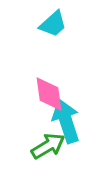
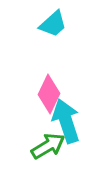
pink diamond: rotated 33 degrees clockwise
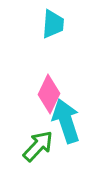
cyan trapezoid: rotated 44 degrees counterclockwise
green arrow: moved 10 px left; rotated 16 degrees counterclockwise
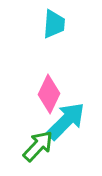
cyan trapezoid: moved 1 px right
cyan arrow: rotated 63 degrees clockwise
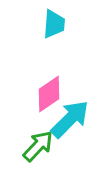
pink diamond: rotated 30 degrees clockwise
cyan arrow: moved 4 px right, 2 px up
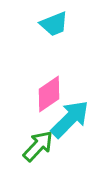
cyan trapezoid: rotated 64 degrees clockwise
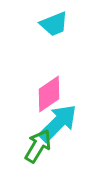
cyan arrow: moved 12 px left, 4 px down
green arrow: rotated 12 degrees counterclockwise
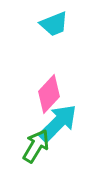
pink diamond: rotated 12 degrees counterclockwise
green arrow: moved 2 px left
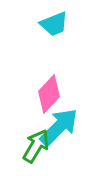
cyan arrow: moved 1 px right, 4 px down
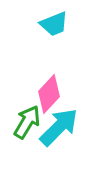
green arrow: moved 9 px left, 24 px up
